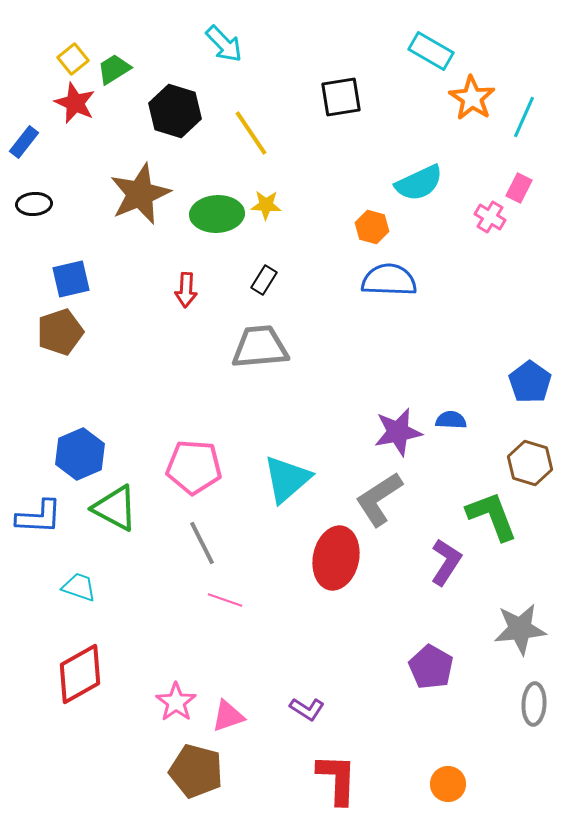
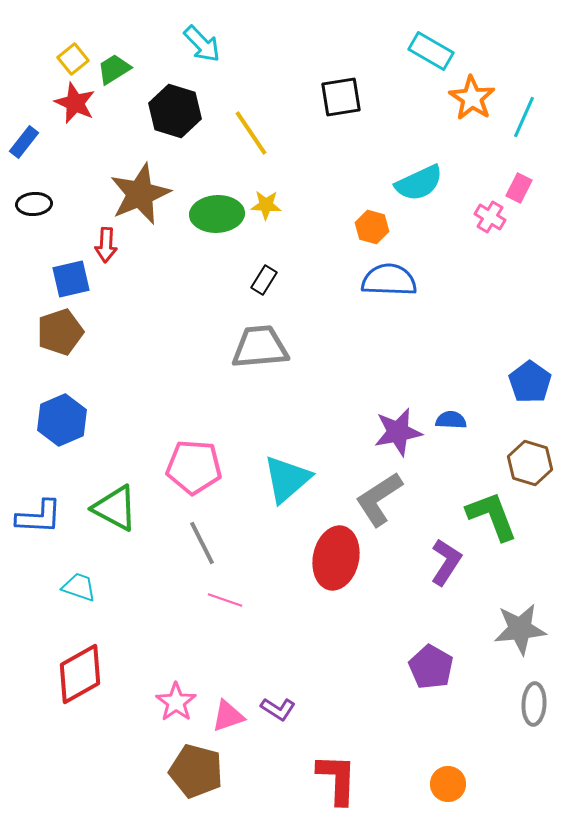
cyan arrow at (224, 44): moved 22 px left
red arrow at (186, 290): moved 80 px left, 45 px up
blue hexagon at (80, 454): moved 18 px left, 34 px up
purple L-shape at (307, 709): moved 29 px left
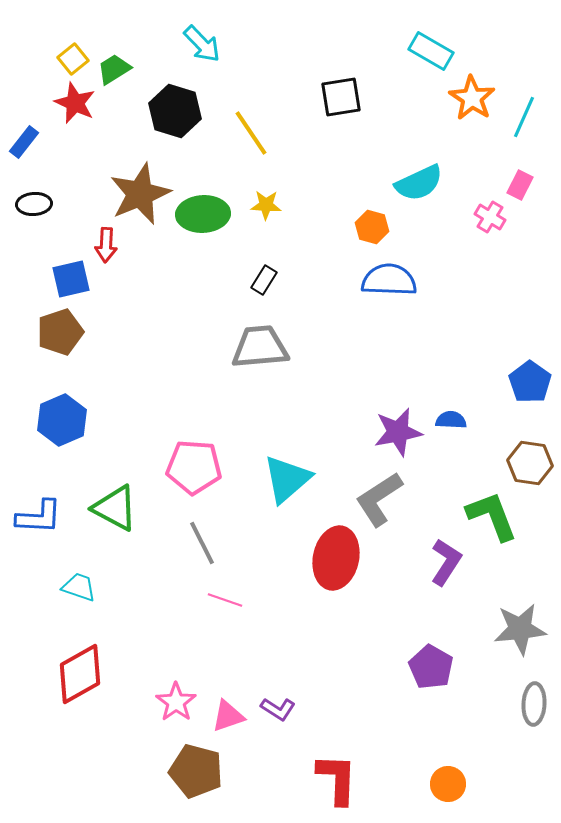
pink rectangle at (519, 188): moved 1 px right, 3 px up
green ellipse at (217, 214): moved 14 px left
brown hexagon at (530, 463): rotated 9 degrees counterclockwise
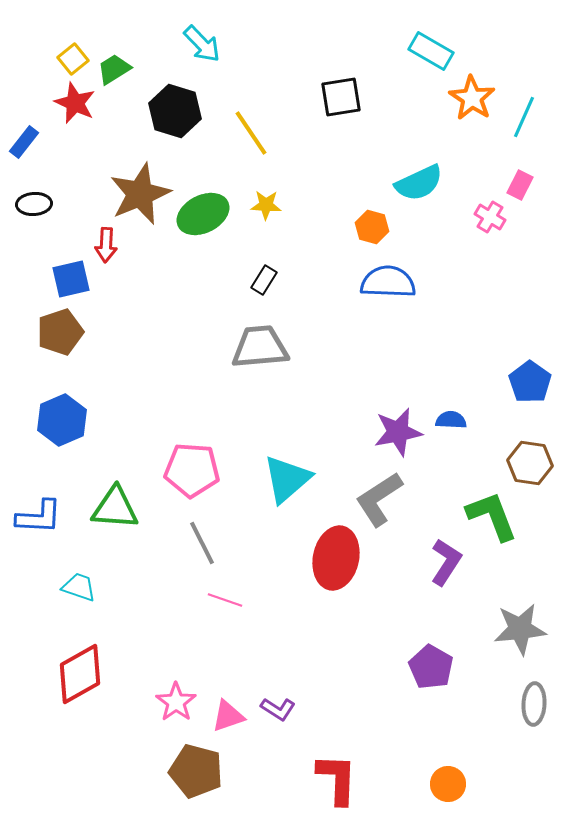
green ellipse at (203, 214): rotated 24 degrees counterclockwise
blue semicircle at (389, 280): moved 1 px left, 2 px down
pink pentagon at (194, 467): moved 2 px left, 3 px down
green triangle at (115, 508): rotated 24 degrees counterclockwise
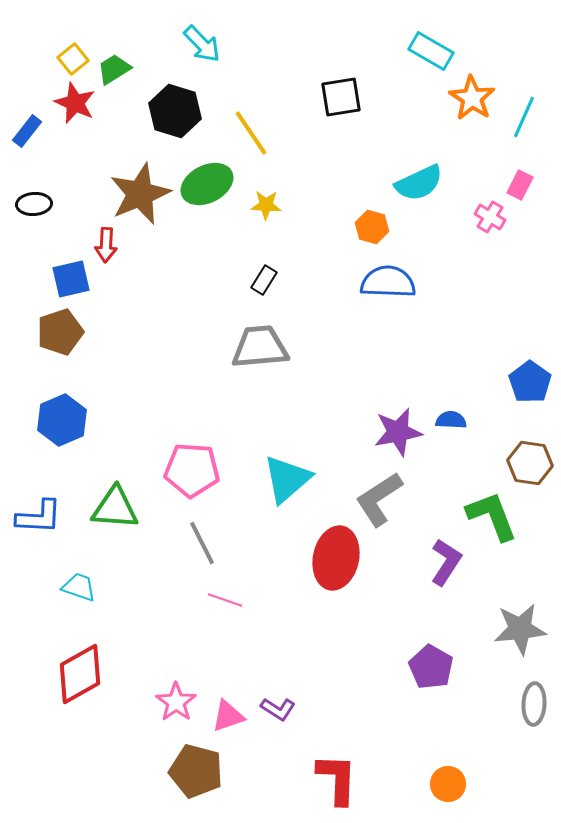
blue rectangle at (24, 142): moved 3 px right, 11 px up
green ellipse at (203, 214): moved 4 px right, 30 px up
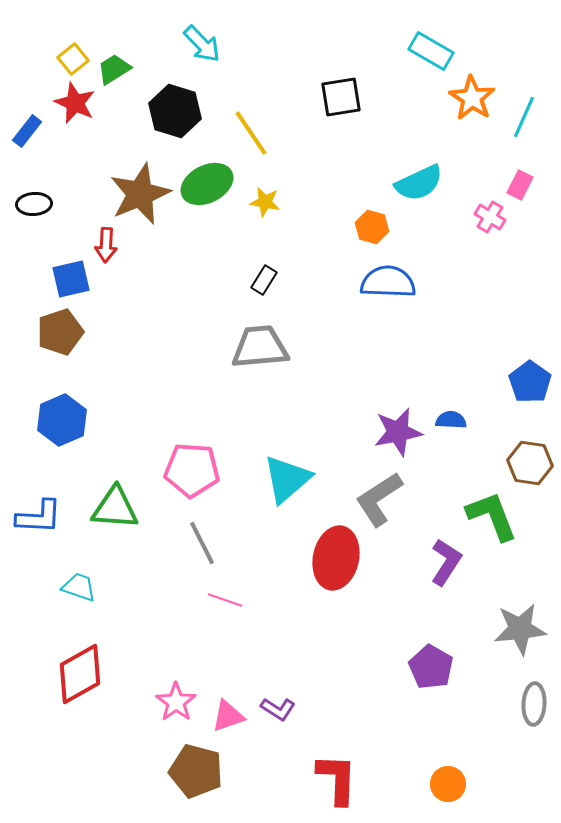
yellow star at (266, 205): moved 1 px left, 3 px up; rotated 8 degrees clockwise
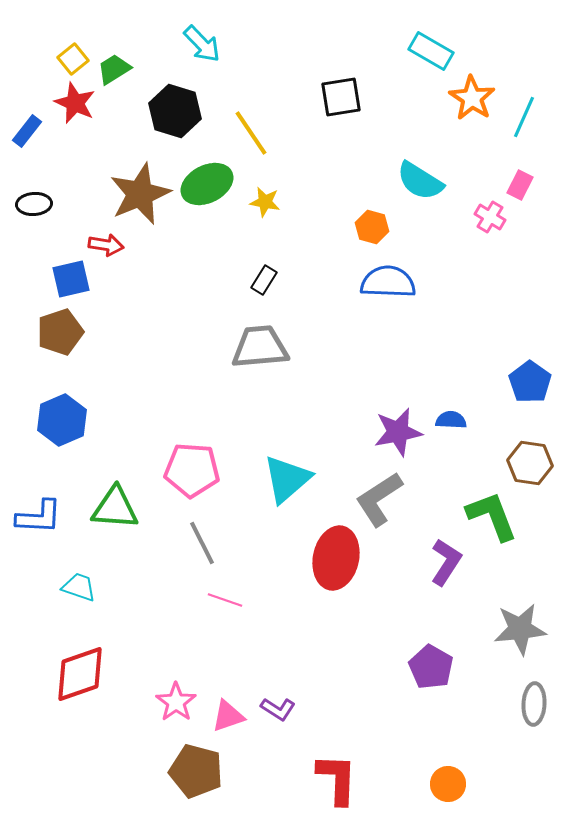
cyan semicircle at (419, 183): moved 1 px right, 2 px up; rotated 57 degrees clockwise
red arrow at (106, 245): rotated 84 degrees counterclockwise
red diamond at (80, 674): rotated 10 degrees clockwise
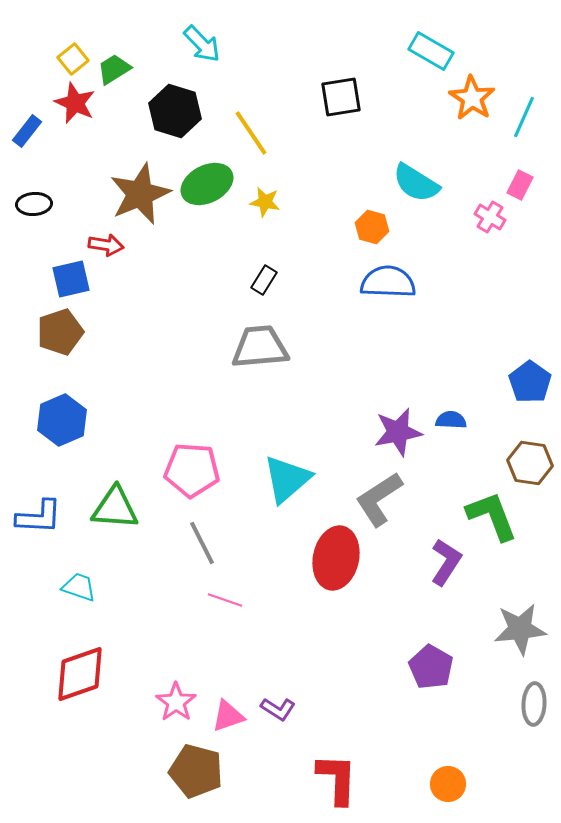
cyan semicircle at (420, 181): moved 4 px left, 2 px down
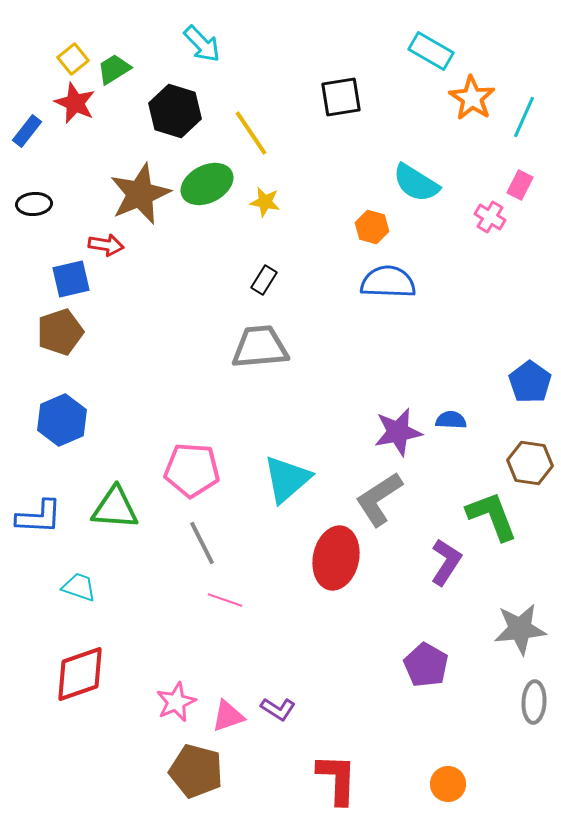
purple pentagon at (431, 667): moved 5 px left, 2 px up
pink star at (176, 702): rotated 12 degrees clockwise
gray ellipse at (534, 704): moved 2 px up
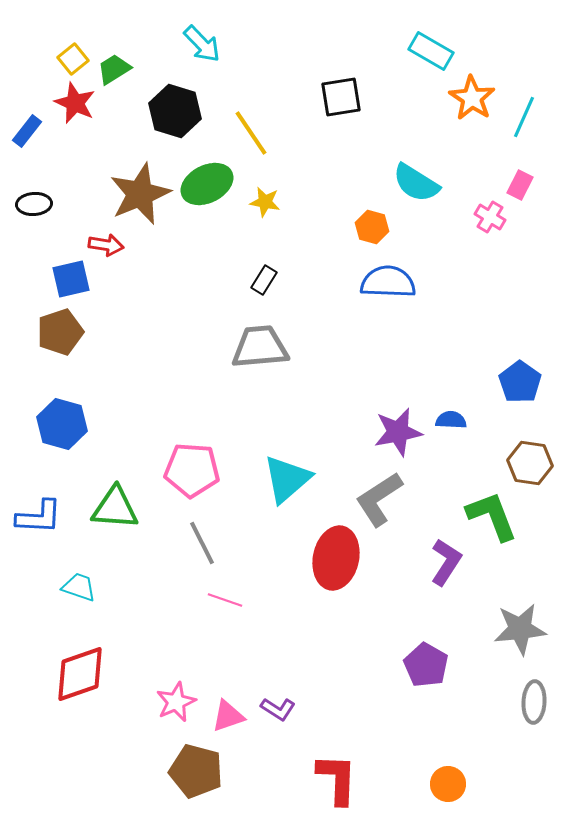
blue pentagon at (530, 382): moved 10 px left
blue hexagon at (62, 420): moved 4 px down; rotated 21 degrees counterclockwise
